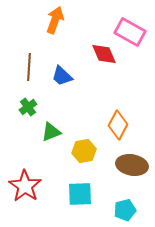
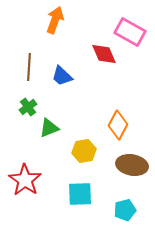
green triangle: moved 2 px left, 4 px up
red star: moved 6 px up
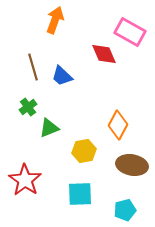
brown line: moved 4 px right; rotated 20 degrees counterclockwise
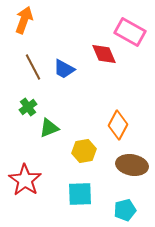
orange arrow: moved 31 px left
brown line: rotated 12 degrees counterclockwise
blue trapezoid: moved 2 px right, 7 px up; rotated 15 degrees counterclockwise
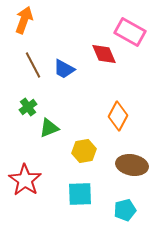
brown line: moved 2 px up
orange diamond: moved 9 px up
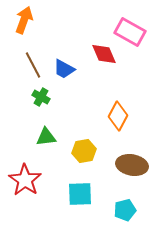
green cross: moved 13 px right, 10 px up; rotated 24 degrees counterclockwise
green triangle: moved 3 px left, 9 px down; rotated 15 degrees clockwise
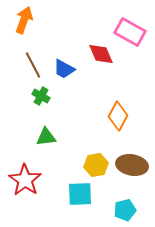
red diamond: moved 3 px left
green cross: moved 1 px up
yellow hexagon: moved 12 px right, 14 px down
